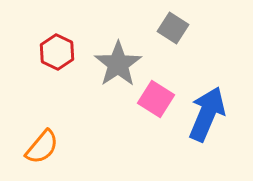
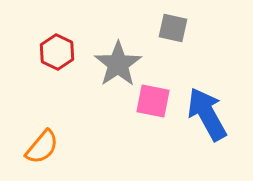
gray square: rotated 20 degrees counterclockwise
pink square: moved 3 px left, 2 px down; rotated 21 degrees counterclockwise
blue arrow: rotated 52 degrees counterclockwise
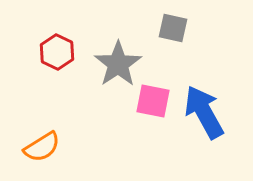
blue arrow: moved 3 px left, 2 px up
orange semicircle: rotated 18 degrees clockwise
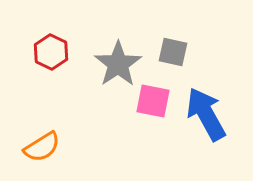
gray square: moved 24 px down
red hexagon: moved 6 px left
blue arrow: moved 2 px right, 2 px down
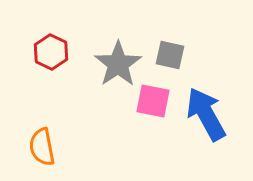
gray square: moved 3 px left, 3 px down
orange semicircle: rotated 111 degrees clockwise
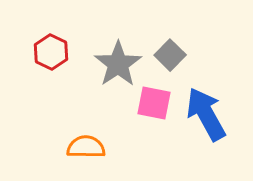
gray square: rotated 32 degrees clockwise
pink square: moved 1 px right, 2 px down
orange semicircle: moved 44 px right; rotated 102 degrees clockwise
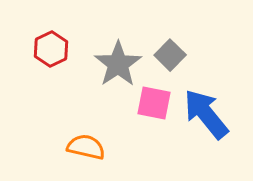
red hexagon: moved 3 px up; rotated 8 degrees clockwise
blue arrow: rotated 10 degrees counterclockwise
orange semicircle: rotated 12 degrees clockwise
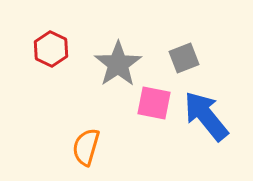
red hexagon: rotated 8 degrees counterclockwise
gray square: moved 14 px right, 3 px down; rotated 24 degrees clockwise
blue arrow: moved 2 px down
orange semicircle: rotated 87 degrees counterclockwise
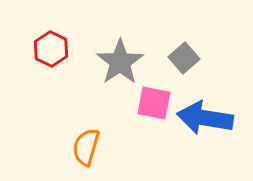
gray square: rotated 20 degrees counterclockwise
gray star: moved 2 px right, 2 px up
blue arrow: moved 1 px left, 2 px down; rotated 42 degrees counterclockwise
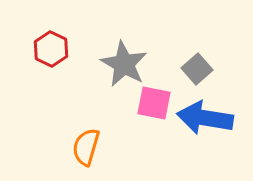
gray square: moved 13 px right, 11 px down
gray star: moved 4 px right, 2 px down; rotated 9 degrees counterclockwise
